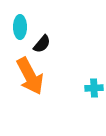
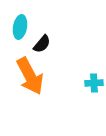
cyan ellipse: rotated 10 degrees clockwise
cyan cross: moved 5 px up
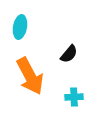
black semicircle: moved 27 px right, 10 px down
cyan cross: moved 20 px left, 14 px down
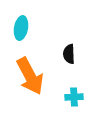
cyan ellipse: moved 1 px right, 1 px down
black semicircle: rotated 138 degrees clockwise
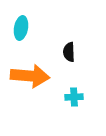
black semicircle: moved 2 px up
orange arrow: rotated 57 degrees counterclockwise
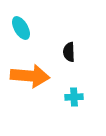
cyan ellipse: rotated 40 degrees counterclockwise
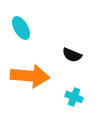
black semicircle: moved 3 px right, 3 px down; rotated 66 degrees counterclockwise
cyan cross: rotated 24 degrees clockwise
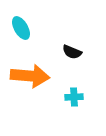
black semicircle: moved 3 px up
cyan cross: rotated 24 degrees counterclockwise
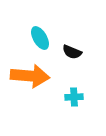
cyan ellipse: moved 19 px right, 10 px down
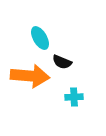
black semicircle: moved 10 px left, 10 px down
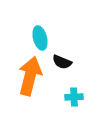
cyan ellipse: rotated 15 degrees clockwise
orange arrow: rotated 81 degrees counterclockwise
